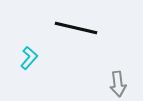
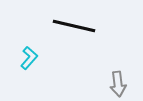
black line: moved 2 px left, 2 px up
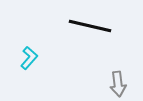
black line: moved 16 px right
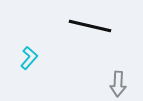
gray arrow: rotated 10 degrees clockwise
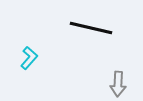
black line: moved 1 px right, 2 px down
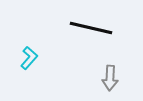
gray arrow: moved 8 px left, 6 px up
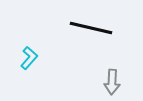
gray arrow: moved 2 px right, 4 px down
